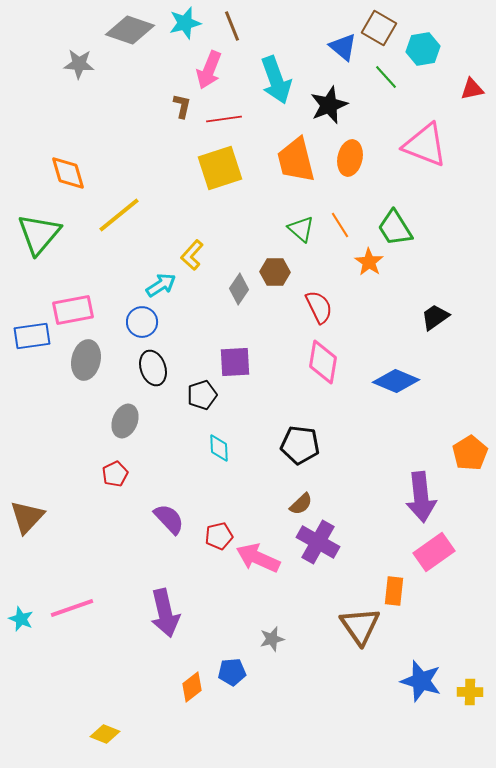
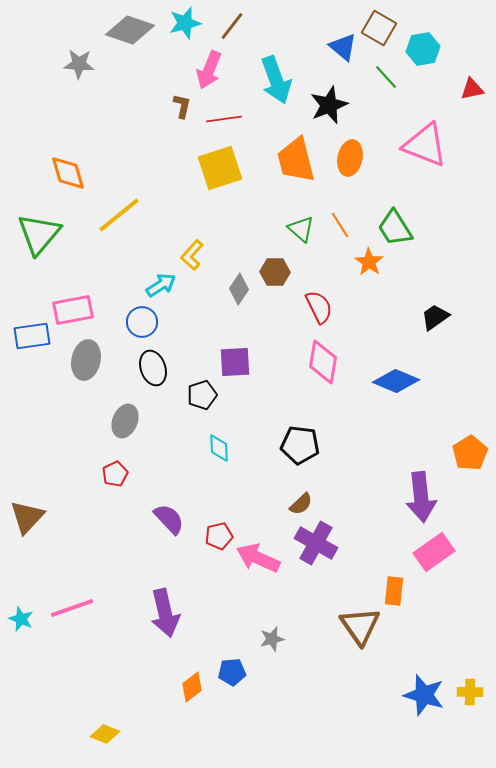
brown line at (232, 26): rotated 60 degrees clockwise
purple cross at (318, 542): moved 2 px left, 1 px down
blue star at (421, 681): moved 3 px right, 14 px down
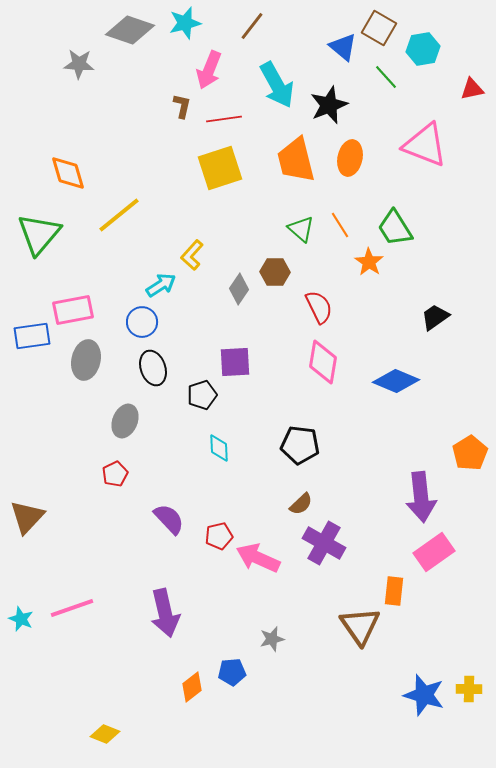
brown line at (232, 26): moved 20 px right
cyan arrow at (276, 80): moved 1 px right, 5 px down; rotated 9 degrees counterclockwise
purple cross at (316, 543): moved 8 px right
yellow cross at (470, 692): moved 1 px left, 3 px up
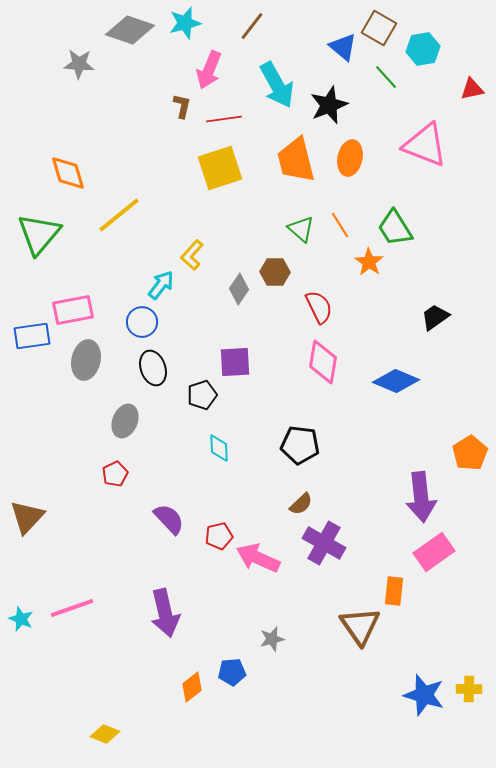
cyan arrow at (161, 285): rotated 20 degrees counterclockwise
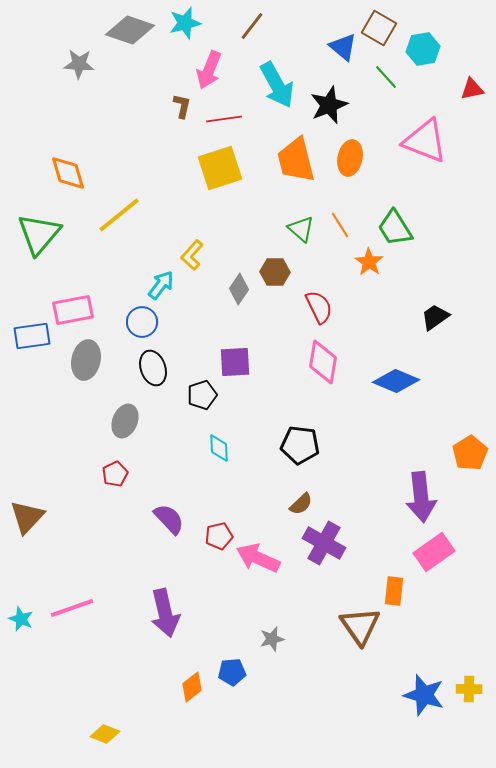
pink triangle at (425, 145): moved 4 px up
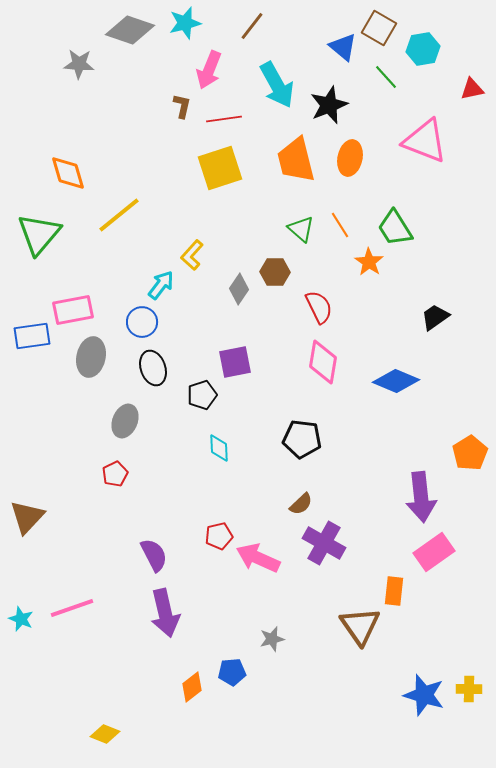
gray ellipse at (86, 360): moved 5 px right, 3 px up
purple square at (235, 362): rotated 8 degrees counterclockwise
black pentagon at (300, 445): moved 2 px right, 6 px up
purple semicircle at (169, 519): moved 15 px left, 36 px down; rotated 16 degrees clockwise
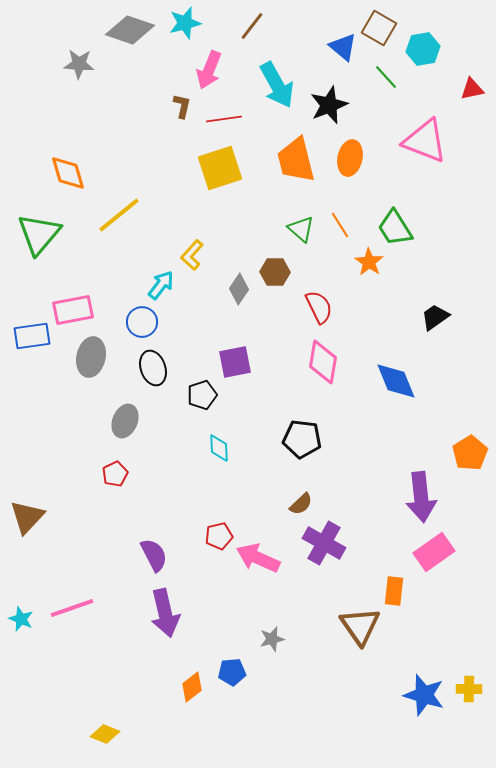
blue diamond at (396, 381): rotated 45 degrees clockwise
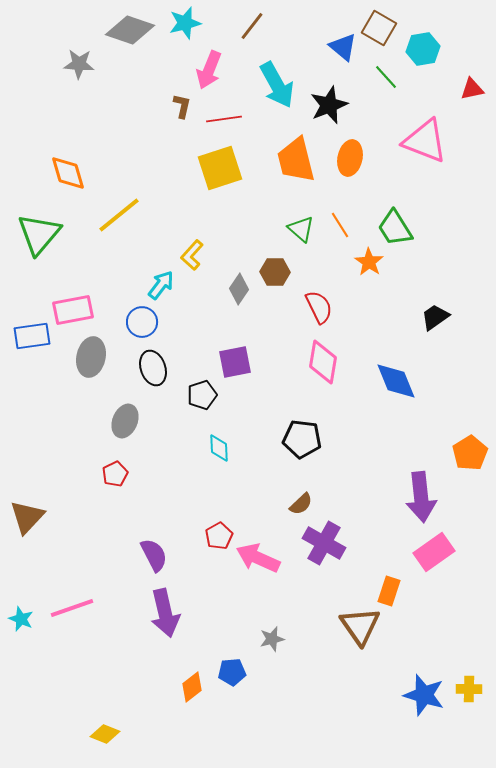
red pentagon at (219, 536): rotated 16 degrees counterclockwise
orange rectangle at (394, 591): moved 5 px left; rotated 12 degrees clockwise
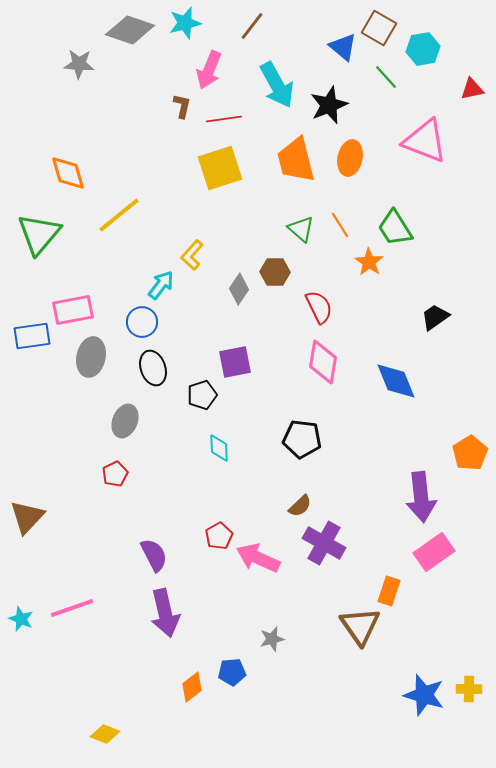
brown semicircle at (301, 504): moved 1 px left, 2 px down
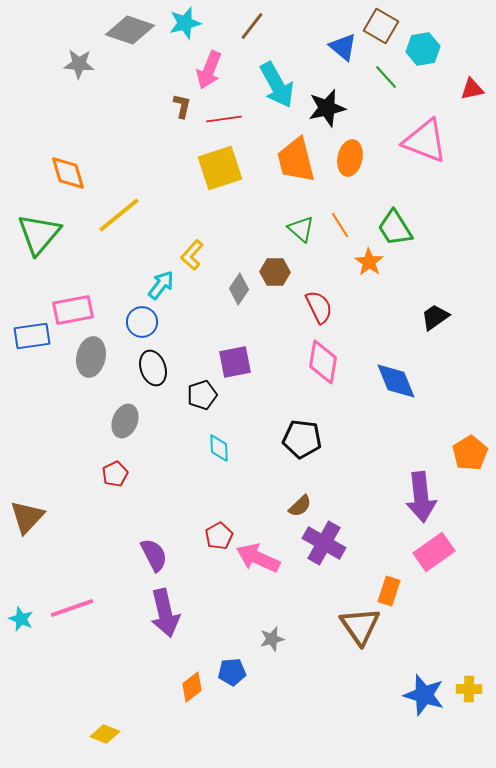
brown square at (379, 28): moved 2 px right, 2 px up
black star at (329, 105): moved 2 px left, 3 px down; rotated 9 degrees clockwise
